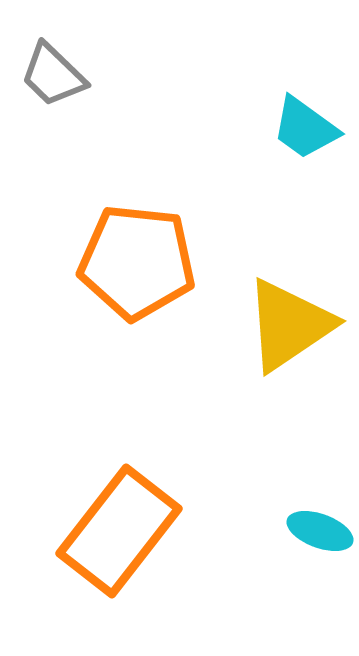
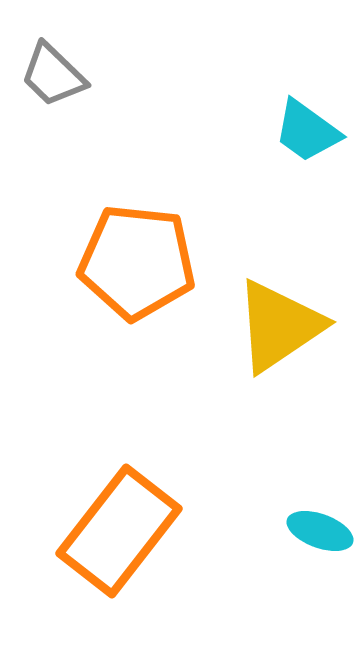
cyan trapezoid: moved 2 px right, 3 px down
yellow triangle: moved 10 px left, 1 px down
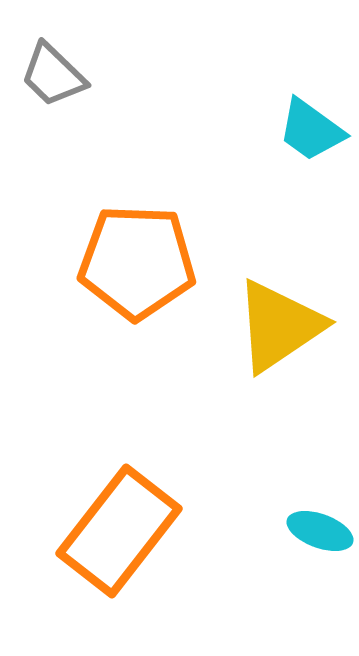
cyan trapezoid: moved 4 px right, 1 px up
orange pentagon: rotated 4 degrees counterclockwise
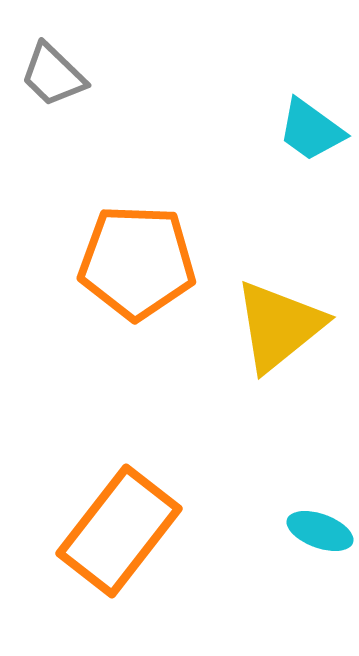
yellow triangle: rotated 5 degrees counterclockwise
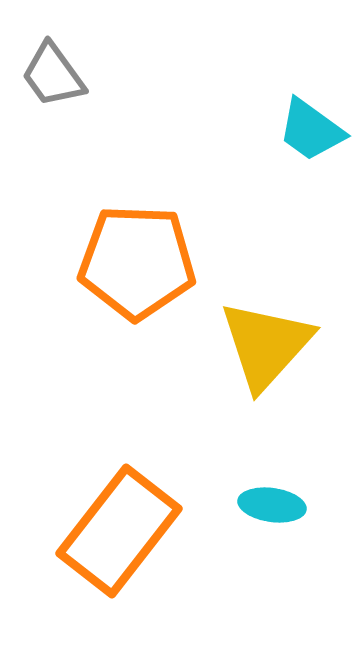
gray trapezoid: rotated 10 degrees clockwise
yellow triangle: moved 13 px left, 19 px down; rotated 9 degrees counterclockwise
cyan ellipse: moved 48 px left, 26 px up; rotated 12 degrees counterclockwise
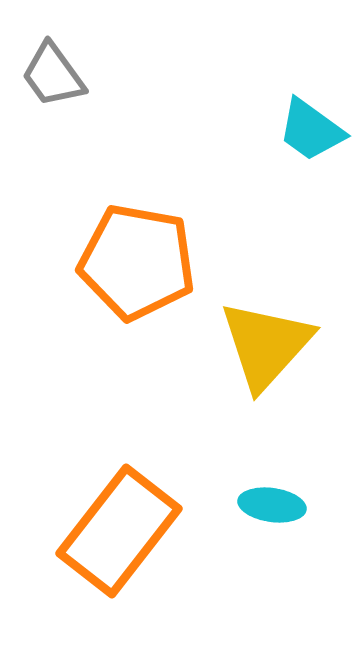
orange pentagon: rotated 8 degrees clockwise
